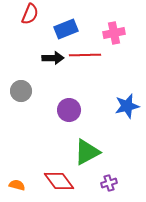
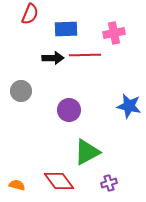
blue rectangle: rotated 20 degrees clockwise
blue star: moved 2 px right; rotated 25 degrees clockwise
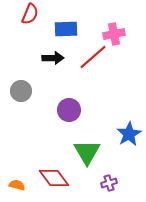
pink cross: moved 1 px down
red line: moved 8 px right, 2 px down; rotated 40 degrees counterclockwise
blue star: moved 28 px down; rotated 30 degrees clockwise
green triangle: rotated 32 degrees counterclockwise
red diamond: moved 5 px left, 3 px up
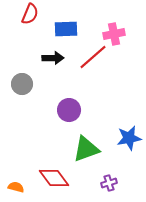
gray circle: moved 1 px right, 7 px up
blue star: moved 4 px down; rotated 20 degrees clockwise
green triangle: moved 1 px left, 3 px up; rotated 40 degrees clockwise
orange semicircle: moved 1 px left, 2 px down
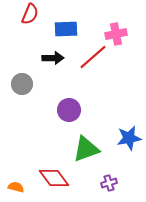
pink cross: moved 2 px right
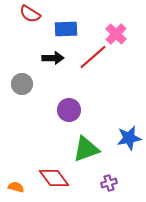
red semicircle: rotated 100 degrees clockwise
pink cross: rotated 35 degrees counterclockwise
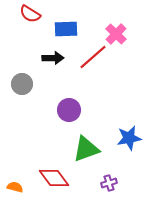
orange semicircle: moved 1 px left
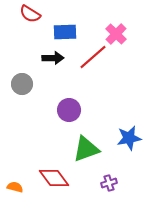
blue rectangle: moved 1 px left, 3 px down
